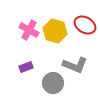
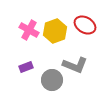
yellow hexagon: rotated 25 degrees clockwise
gray circle: moved 1 px left, 3 px up
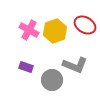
purple rectangle: rotated 40 degrees clockwise
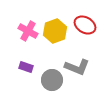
pink cross: moved 1 px left, 1 px down
gray L-shape: moved 2 px right, 2 px down
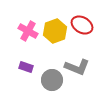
red ellipse: moved 3 px left
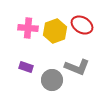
pink cross: moved 3 px up; rotated 24 degrees counterclockwise
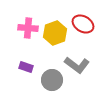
red ellipse: moved 1 px right, 1 px up
yellow hexagon: moved 2 px down
gray L-shape: moved 2 px up; rotated 15 degrees clockwise
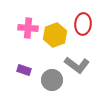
red ellipse: rotated 65 degrees clockwise
yellow hexagon: moved 2 px down
purple rectangle: moved 2 px left, 3 px down
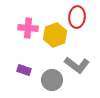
red ellipse: moved 6 px left, 7 px up
